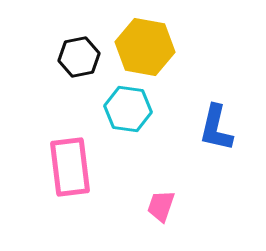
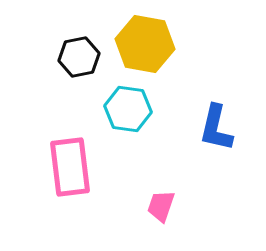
yellow hexagon: moved 3 px up
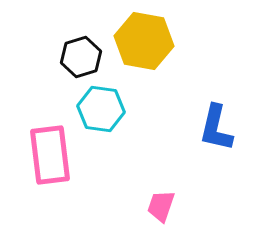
yellow hexagon: moved 1 px left, 3 px up
black hexagon: moved 2 px right; rotated 6 degrees counterclockwise
cyan hexagon: moved 27 px left
pink rectangle: moved 20 px left, 12 px up
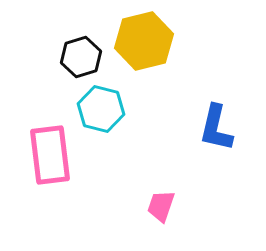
yellow hexagon: rotated 24 degrees counterclockwise
cyan hexagon: rotated 6 degrees clockwise
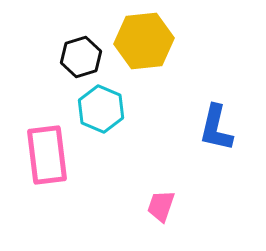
yellow hexagon: rotated 8 degrees clockwise
cyan hexagon: rotated 9 degrees clockwise
pink rectangle: moved 3 px left
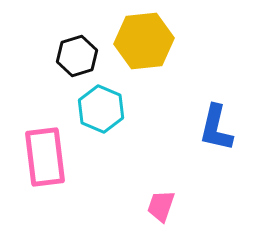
black hexagon: moved 4 px left, 1 px up
pink rectangle: moved 2 px left, 2 px down
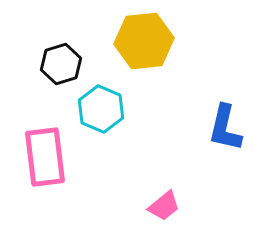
black hexagon: moved 16 px left, 8 px down
blue L-shape: moved 9 px right
pink trapezoid: moved 3 px right; rotated 148 degrees counterclockwise
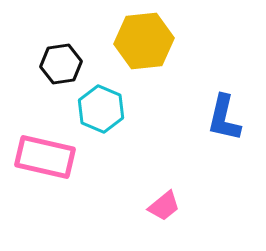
black hexagon: rotated 9 degrees clockwise
blue L-shape: moved 1 px left, 10 px up
pink rectangle: rotated 70 degrees counterclockwise
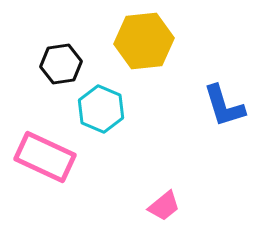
blue L-shape: moved 12 px up; rotated 30 degrees counterclockwise
pink rectangle: rotated 12 degrees clockwise
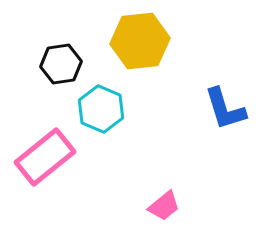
yellow hexagon: moved 4 px left
blue L-shape: moved 1 px right, 3 px down
pink rectangle: rotated 64 degrees counterclockwise
